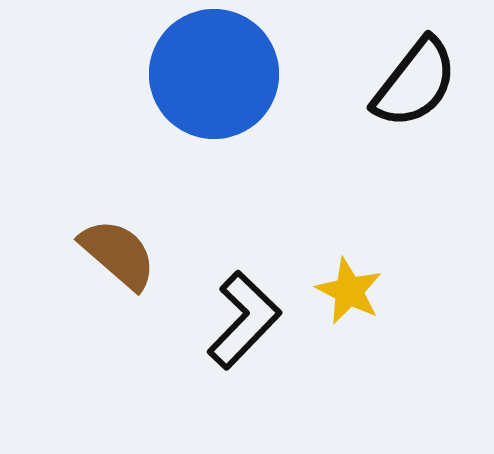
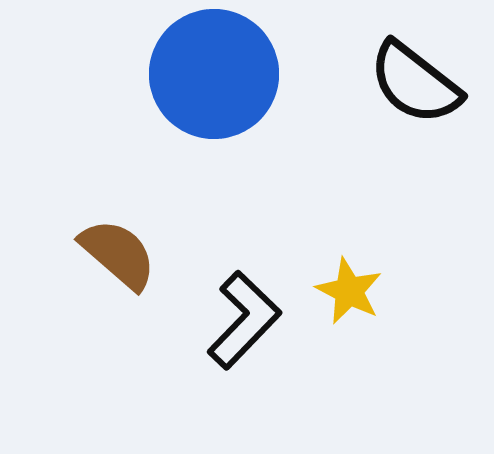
black semicircle: rotated 90 degrees clockwise
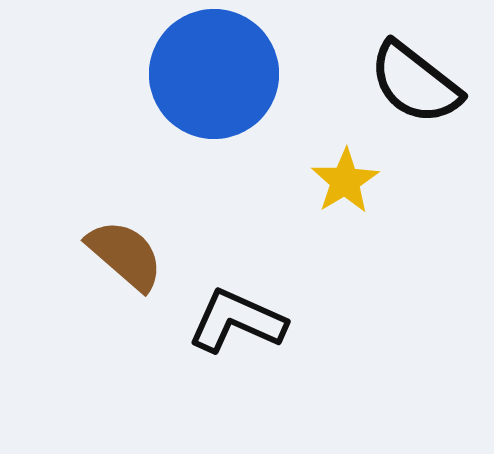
brown semicircle: moved 7 px right, 1 px down
yellow star: moved 4 px left, 110 px up; rotated 14 degrees clockwise
black L-shape: moved 7 px left, 1 px down; rotated 110 degrees counterclockwise
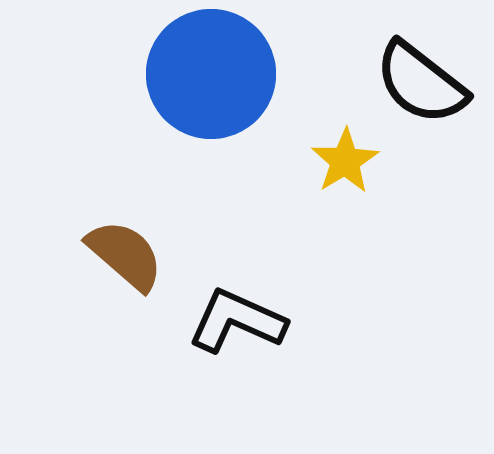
blue circle: moved 3 px left
black semicircle: moved 6 px right
yellow star: moved 20 px up
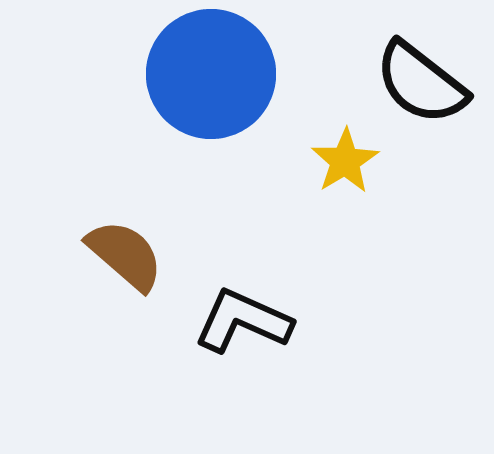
black L-shape: moved 6 px right
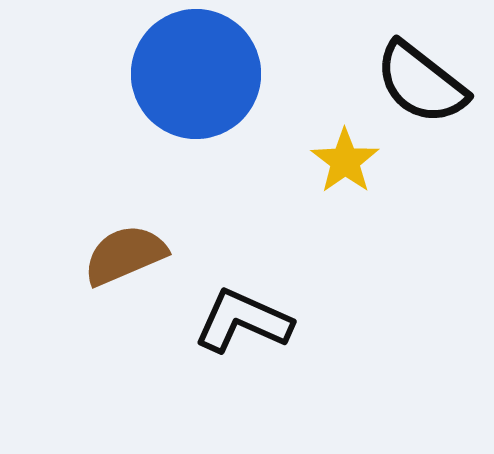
blue circle: moved 15 px left
yellow star: rotated 4 degrees counterclockwise
brown semicircle: rotated 64 degrees counterclockwise
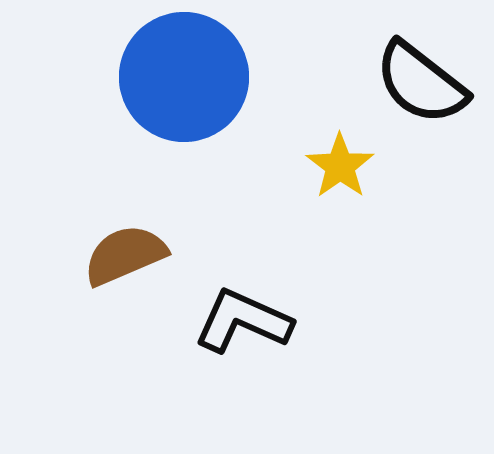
blue circle: moved 12 px left, 3 px down
yellow star: moved 5 px left, 5 px down
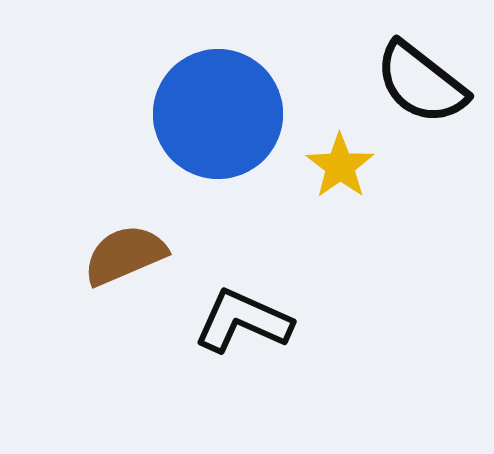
blue circle: moved 34 px right, 37 px down
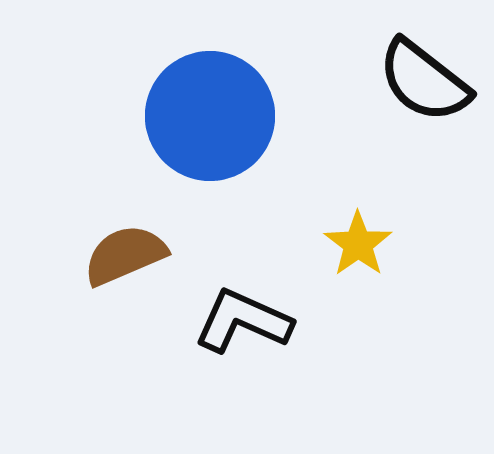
black semicircle: moved 3 px right, 2 px up
blue circle: moved 8 px left, 2 px down
yellow star: moved 18 px right, 78 px down
